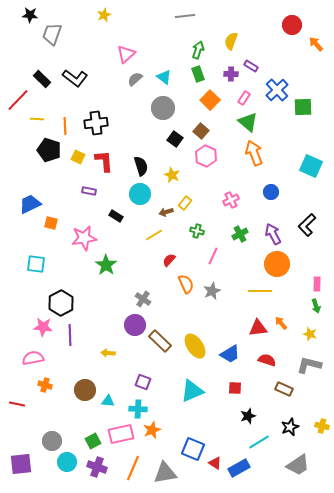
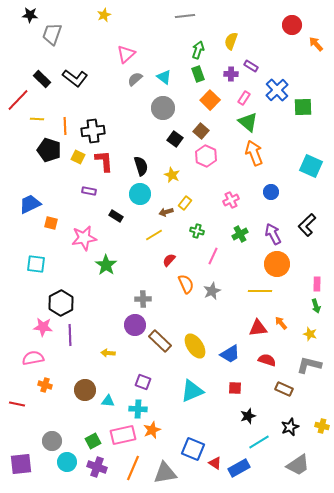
black cross at (96, 123): moved 3 px left, 8 px down
gray cross at (143, 299): rotated 35 degrees counterclockwise
pink rectangle at (121, 434): moved 2 px right, 1 px down
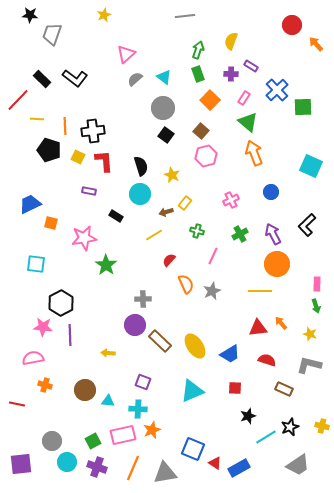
black square at (175, 139): moved 9 px left, 4 px up
pink hexagon at (206, 156): rotated 20 degrees clockwise
cyan line at (259, 442): moved 7 px right, 5 px up
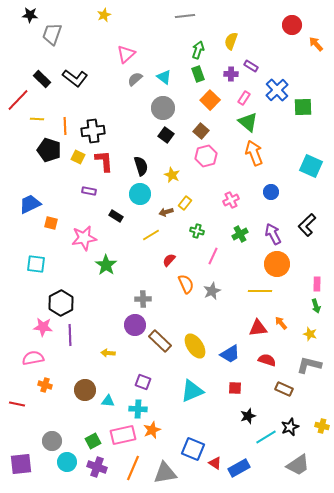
yellow line at (154, 235): moved 3 px left
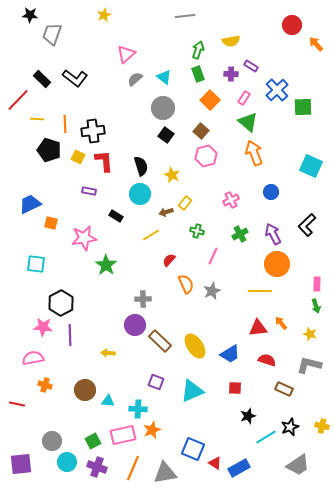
yellow semicircle at (231, 41): rotated 120 degrees counterclockwise
orange line at (65, 126): moved 2 px up
purple square at (143, 382): moved 13 px right
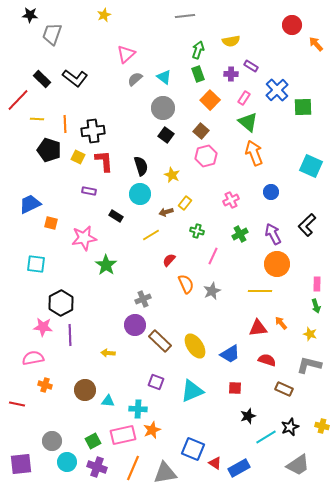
gray cross at (143, 299): rotated 21 degrees counterclockwise
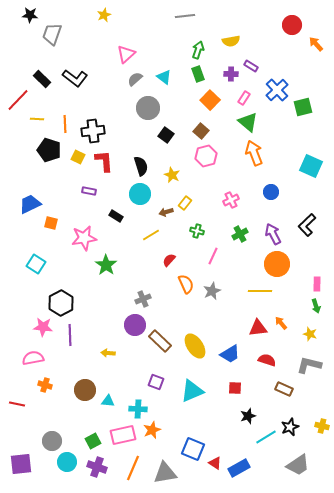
green square at (303, 107): rotated 12 degrees counterclockwise
gray circle at (163, 108): moved 15 px left
cyan square at (36, 264): rotated 24 degrees clockwise
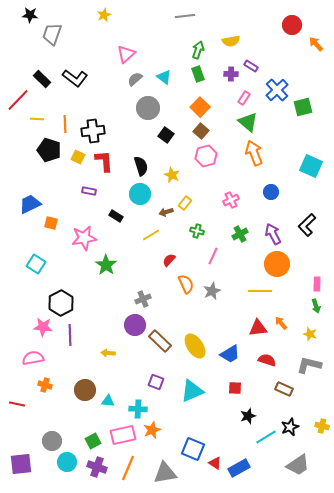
orange square at (210, 100): moved 10 px left, 7 px down
orange line at (133, 468): moved 5 px left
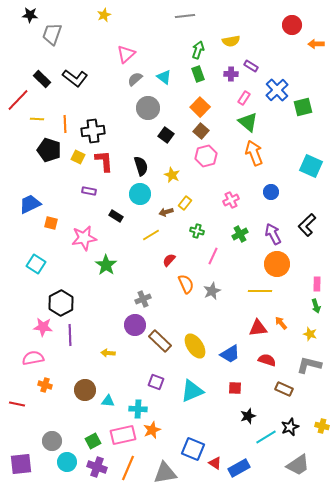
orange arrow at (316, 44): rotated 49 degrees counterclockwise
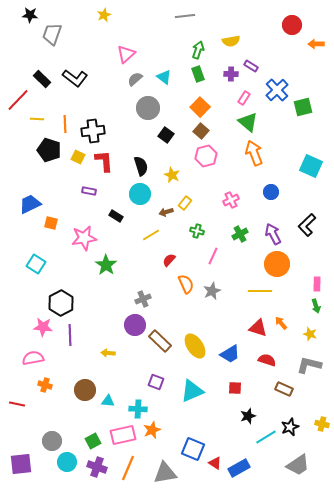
red triangle at (258, 328): rotated 24 degrees clockwise
yellow cross at (322, 426): moved 2 px up
